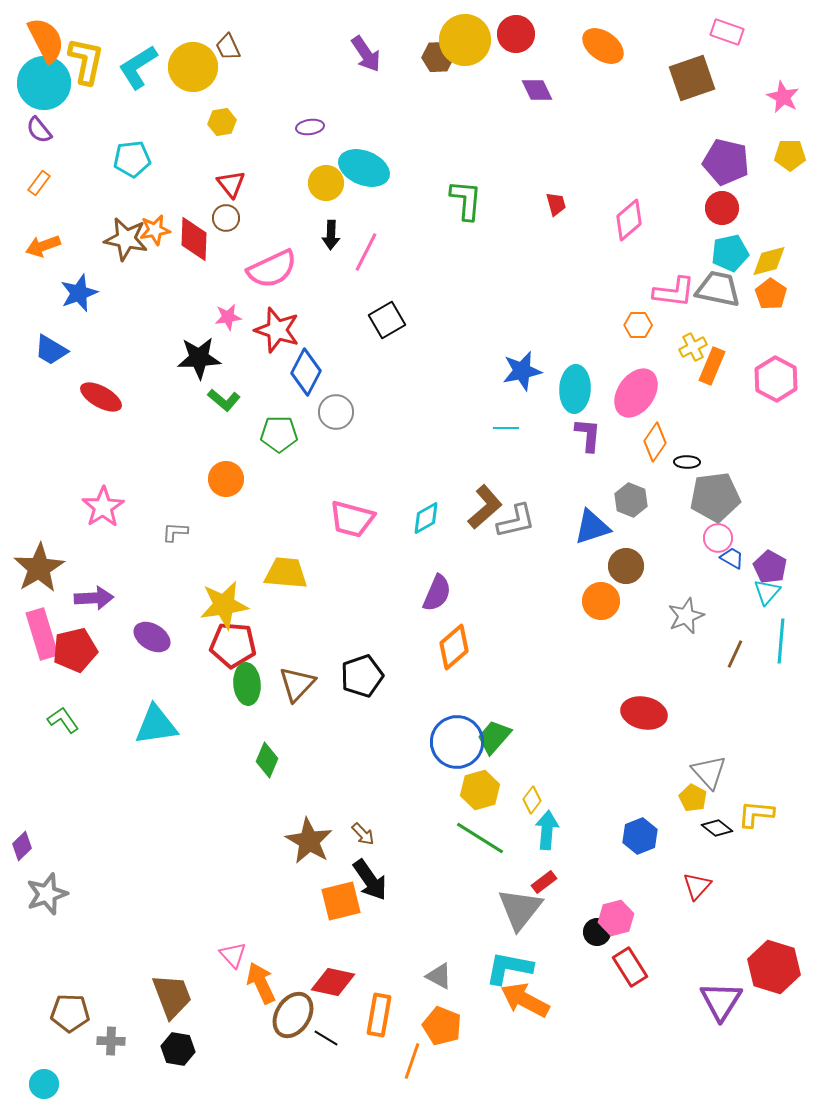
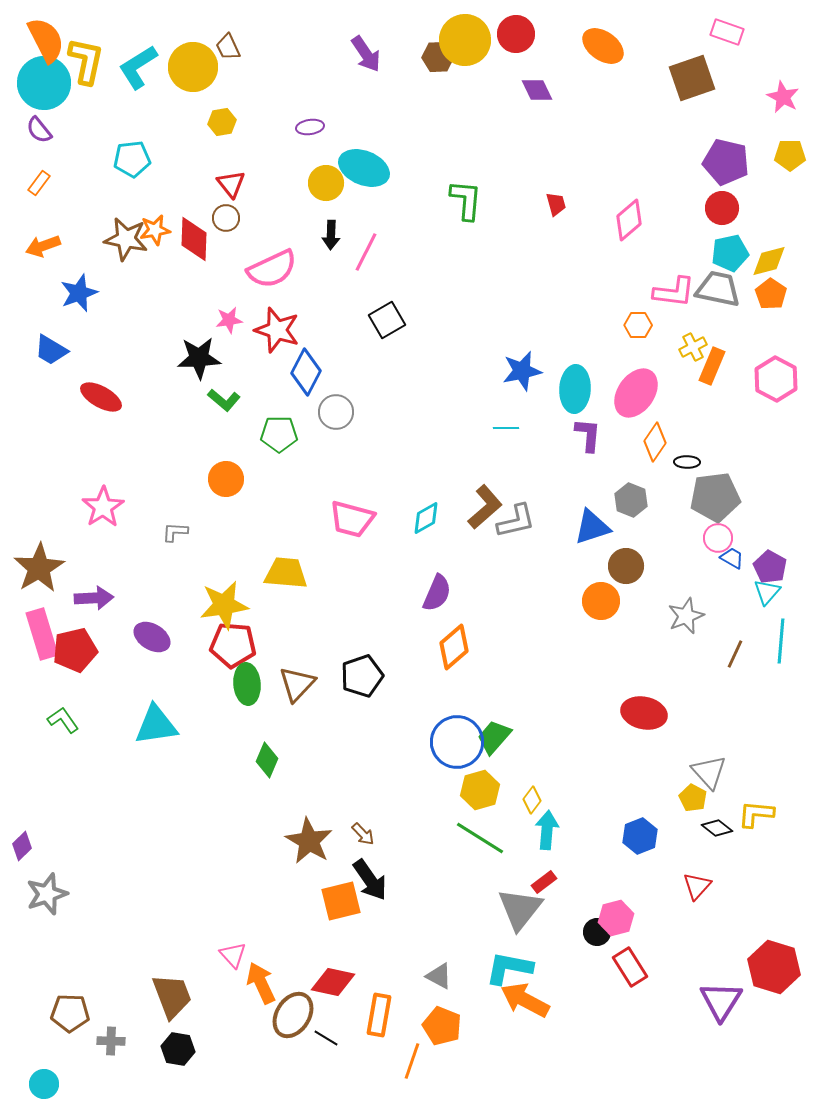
pink star at (228, 317): moved 1 px right, 3 px down
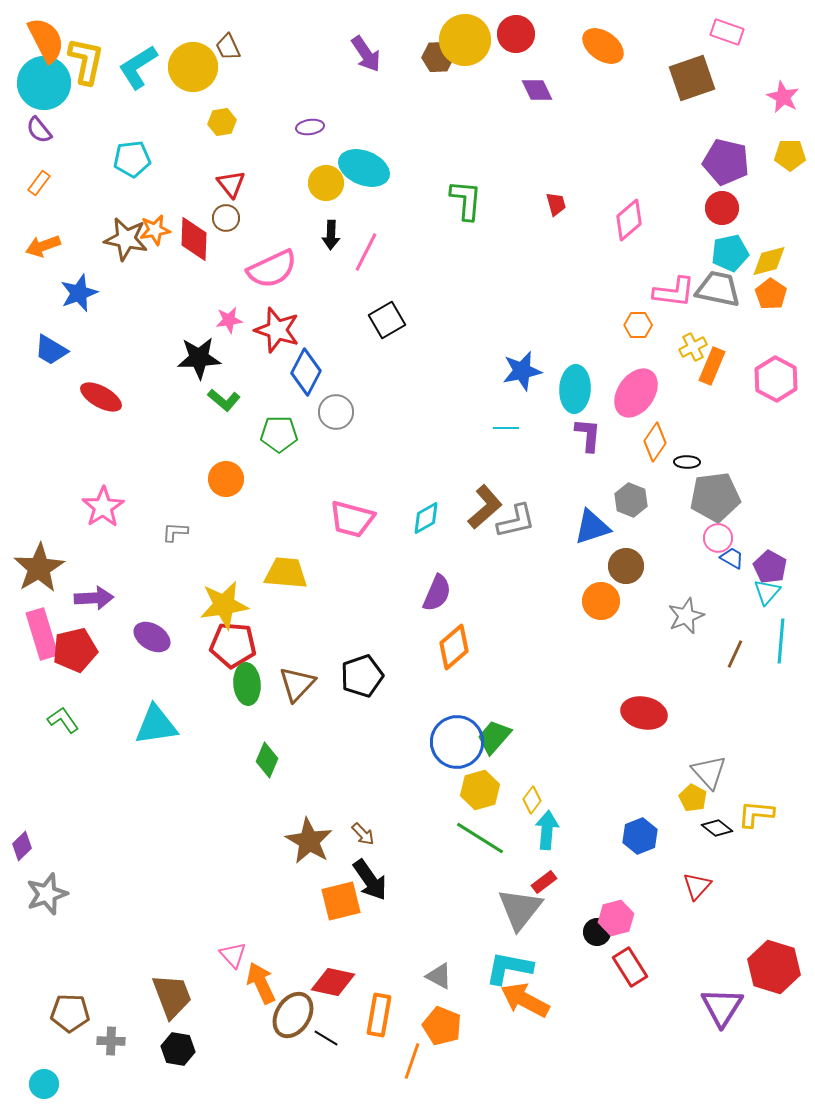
purple triangle at (721, 1001): moved 1 px right, 6 px down
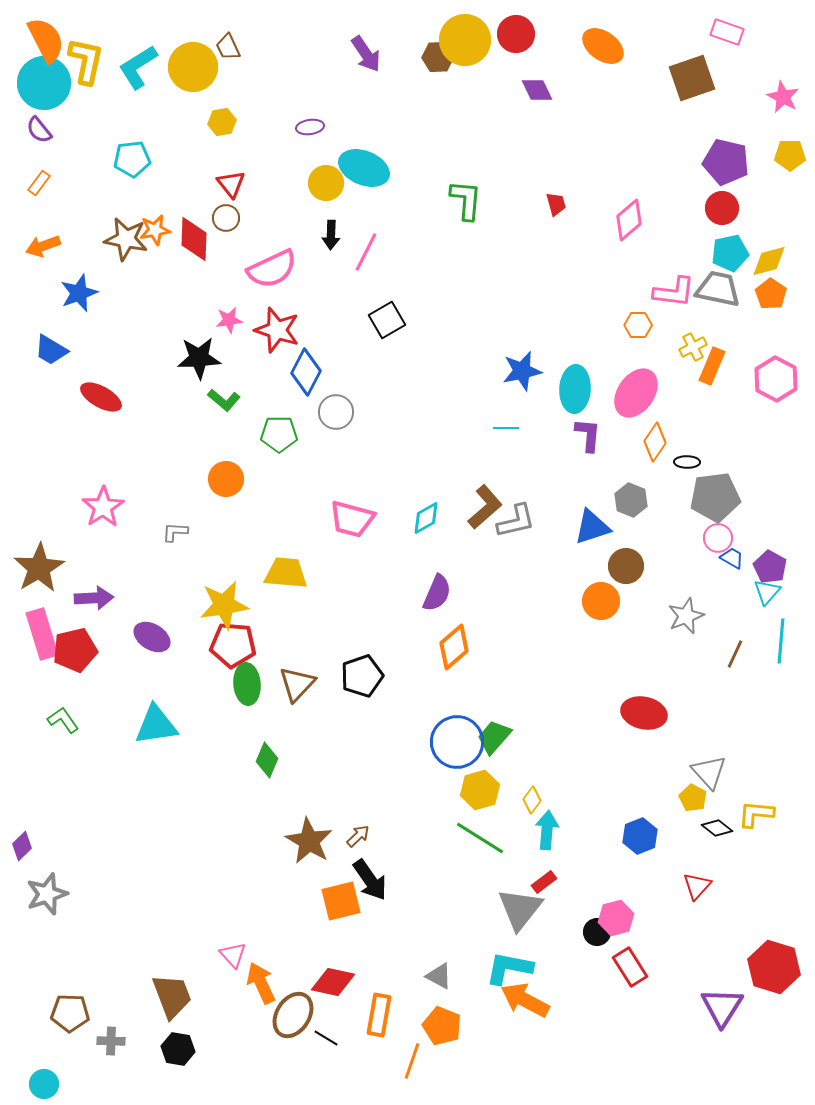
brown arrow at (363, 834): moved 5 px left, 2 px down; rotated 90 degrees counterclockwise
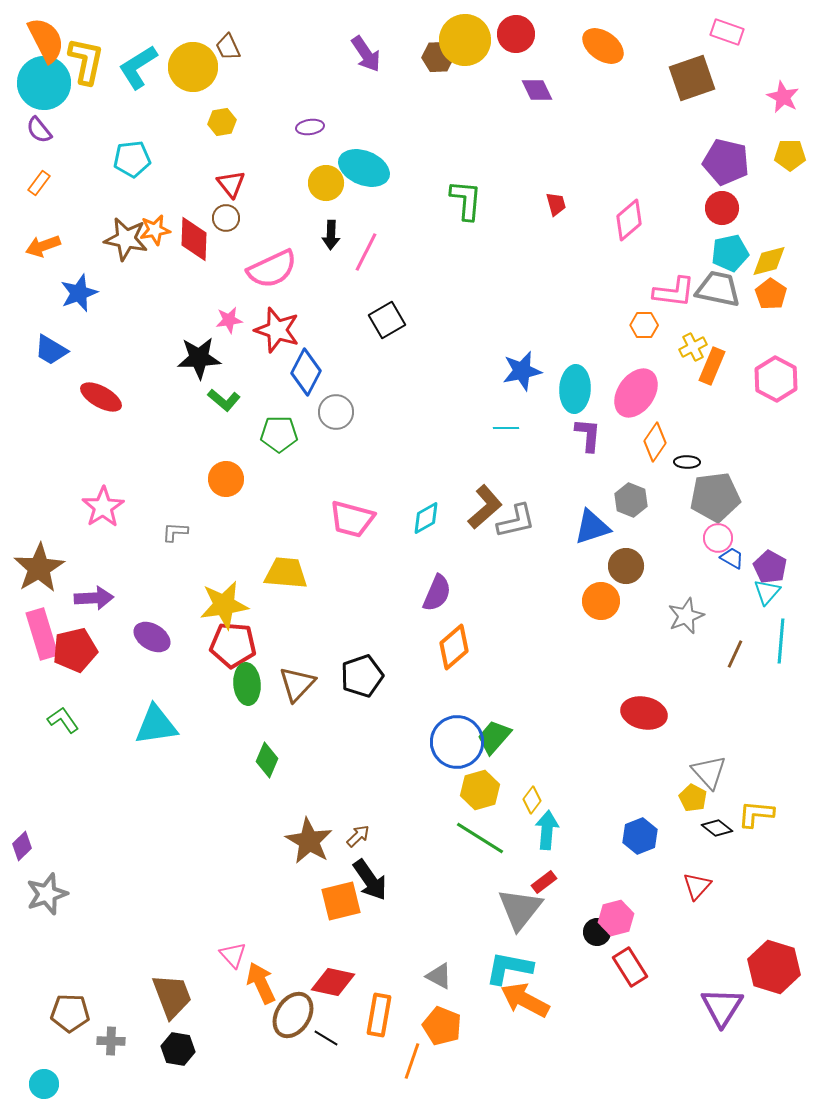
orange hexagon at (638, 325): moved 6 px right
